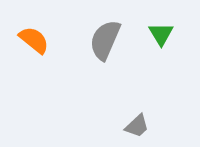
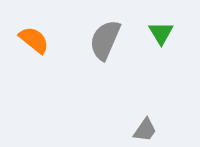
green triangle: moved 1 px up
gray trapezoid: moved 8 px right, 4 px down; rotated 12 degrees counterclockwise
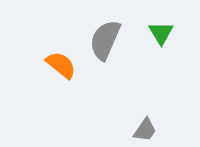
orange semicircle: moved 27 px right, 25 px down
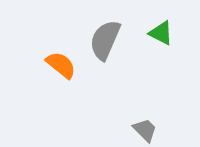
green triangle: rotated 32 degrees counterclockwise
gray trapezoid: rotated 80 degrees counterclockwise
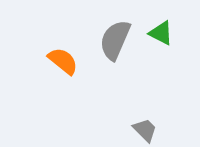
gray semicircle: moved 10 px right
orange semicircle: moved 2 px right, 4 px up
